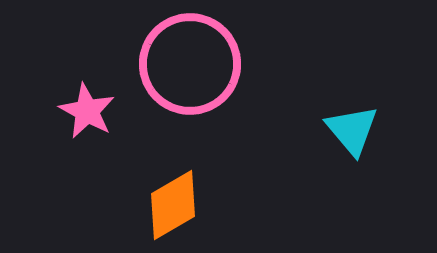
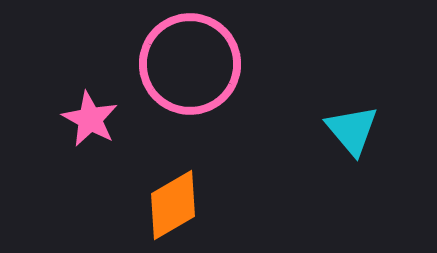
pink star: moved 3 px right, 8 px down
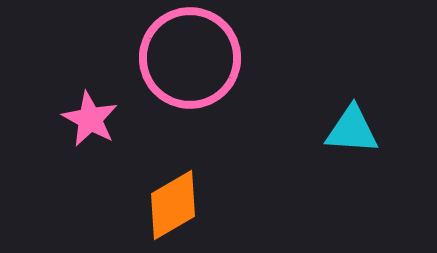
pink circle: moved 6 px up
cyan triangle: rotated 46 degrees counterclockwise
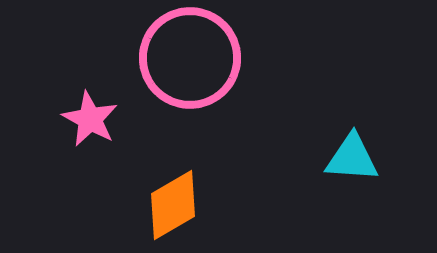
cyan triangle: moved 28 px down
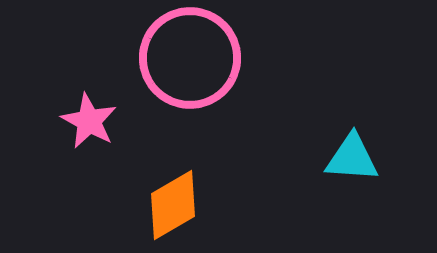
pink star: moved 1 px left, 2 px down
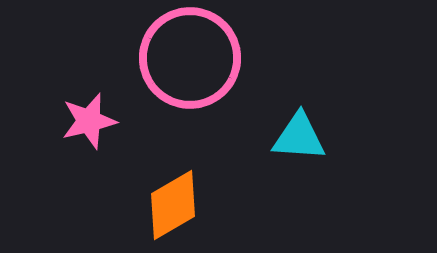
pink star: rotated 30 degrees clockwise
cyan triangle: moved 53 px left, 21 px up
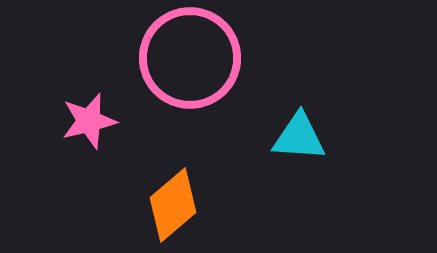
orange diamond: rotated 10 degrees counterclockwise
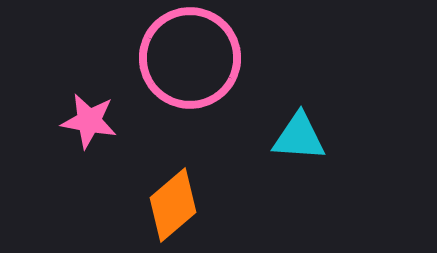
pink star: rotated 24 degrees clockwise
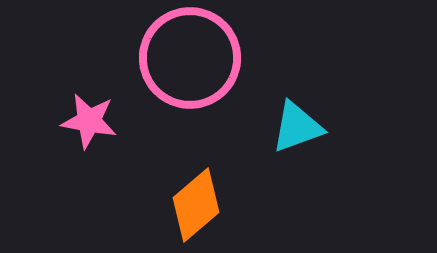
cyan triangle: moved 2 px left, 10 px up; rotated 24 degrees counterclockwise
orange diamond: moved 23 px right
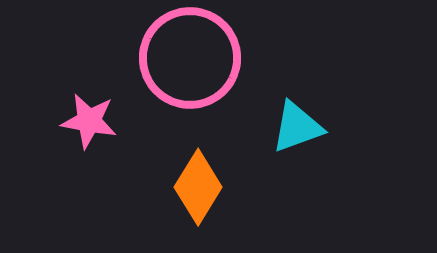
orange diamond: moved 2 px right, 18 px up; rotated 18 degrees counterclockwise
